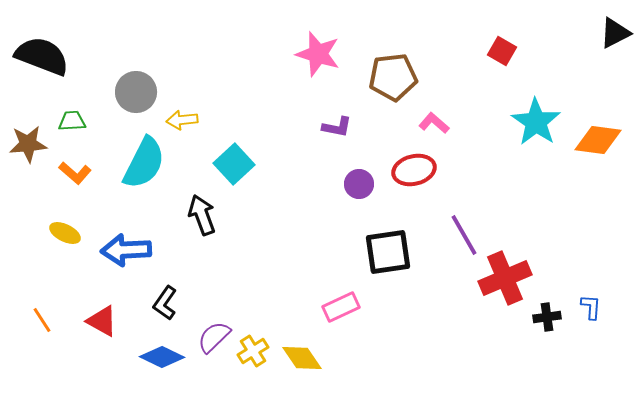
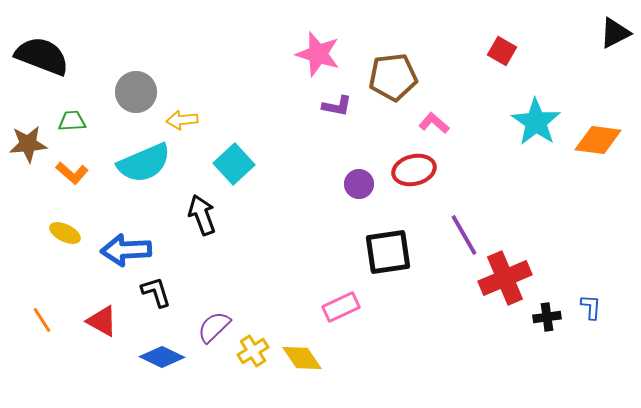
purple L-shape: moved 21 px up
cyan semicircle: rotated 40 degrees clockwise
orange L-shape: moved 3 px left
black L-shape: moved 9 px left, 11 px up; rotated 128 degrees clockwise
purple semicircle: moved 10 px up
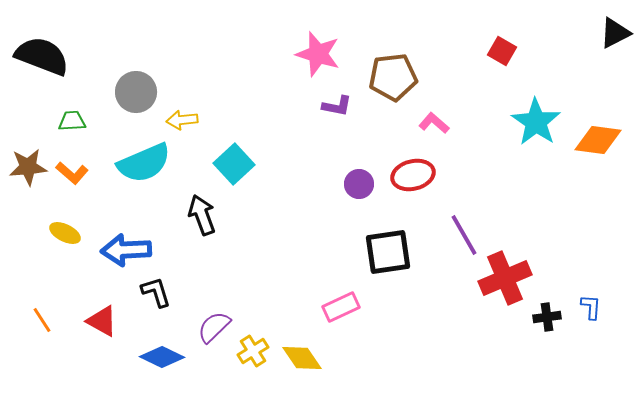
brown star: moved 23 px down
red ellipse: moved 1 px left, 5 px down
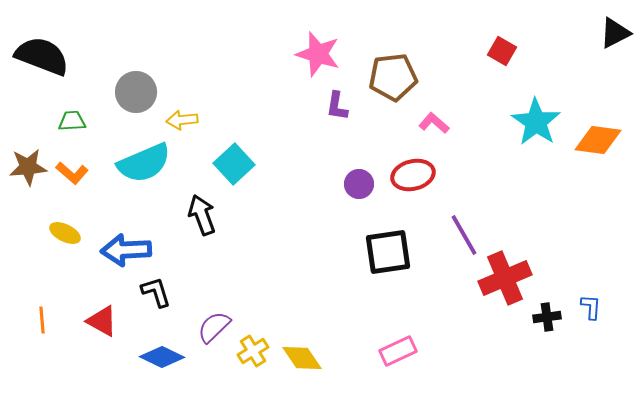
purple L-shape: rotated 88 degrees clockwise
pink rectangle: moved 57 px right, 44 px down
orange line: rotated 28 degrees clockwise
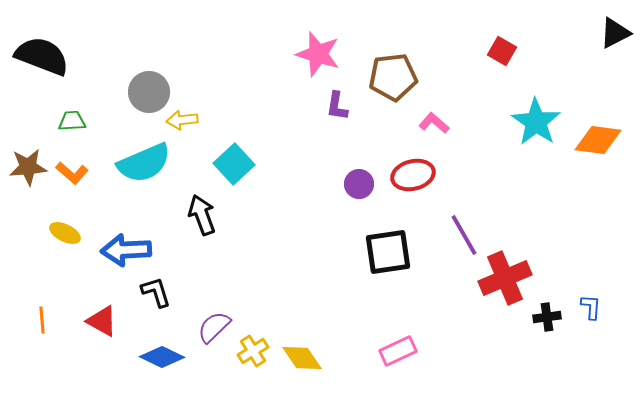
gray circle: moved 13 px right
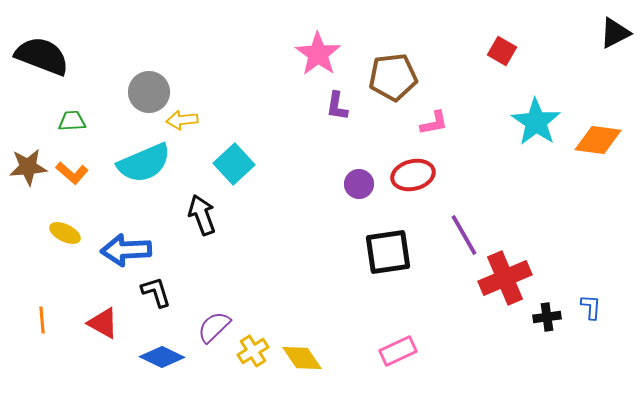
pink star: rotated 18 degrees clockwise
pink L-shape: rotated 128 degrees clockwise
red triangle: moved 1 px right, 2 px down
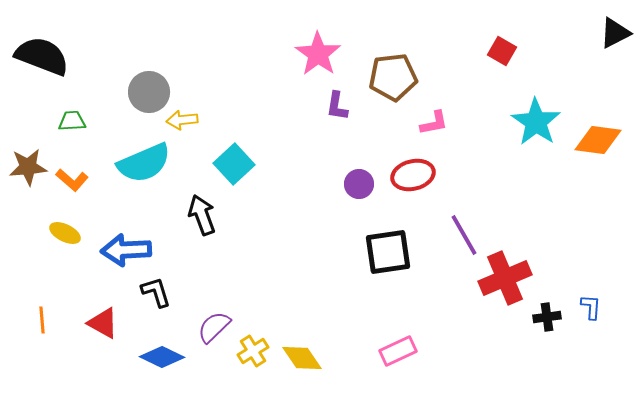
orange L-shape: moved 7 px down
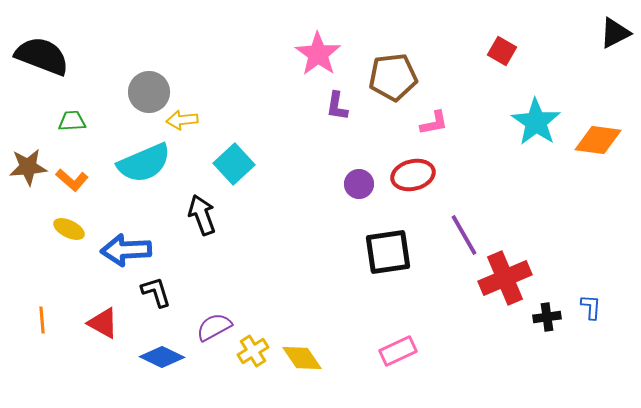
yellow ellipse: moved 4 px right, 4 px up
purple semicircle: rotated 15 degrees clockwise
